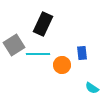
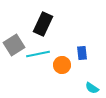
cyan line: rotated 10 degrees counterclockwise
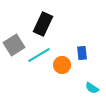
cyan line: moved 1 px right, 1 px down; rotated 20 degrees counterclockwise
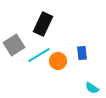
orange circle: moved 4 px left, 4 px up
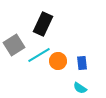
blue rectangle: moved 10 px down
cyan semicircle: moved 12 px left
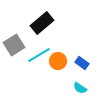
black rectangle: moved 1 px left, 1 px up; rotated 25 degrees clockwise
blue rectangle: rotated 48 degrees counterclockwise
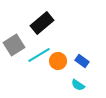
blue rectangle: moved 2 px up
cyan semicircle: moved 2 px left, 3 px up
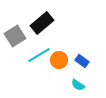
gray square: moved 1 px right, 9 px up
orange circle: moved 1 px right, 1 px up
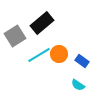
orange circle: moved 6 px up
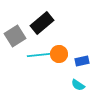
cyan line: rotated 25 degrees clockwise
blue rectangle: rotated 48 degrees counterclockwise
